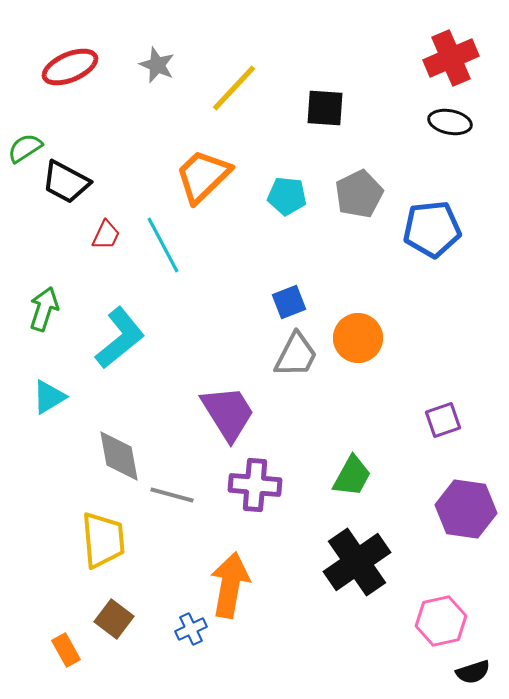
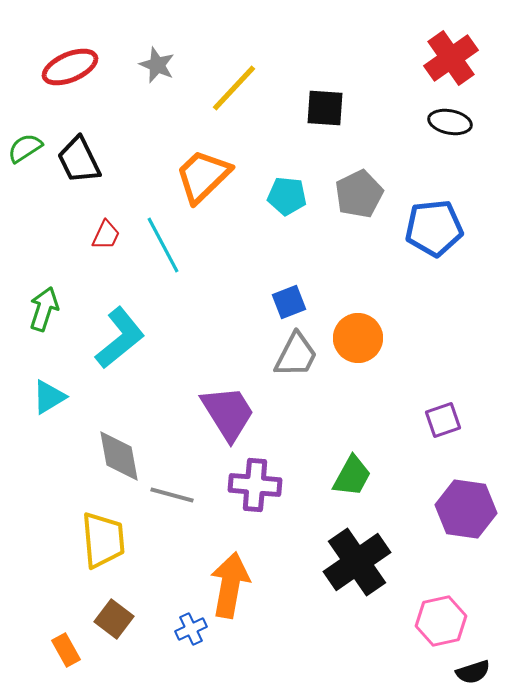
red cross: rotated 12 degrees counterclockwise
black trapezoid: moved 13 px right, 22 px up; rotated 36 degrees clockwise
blue pentagon: moved 2 px right, 1 px up
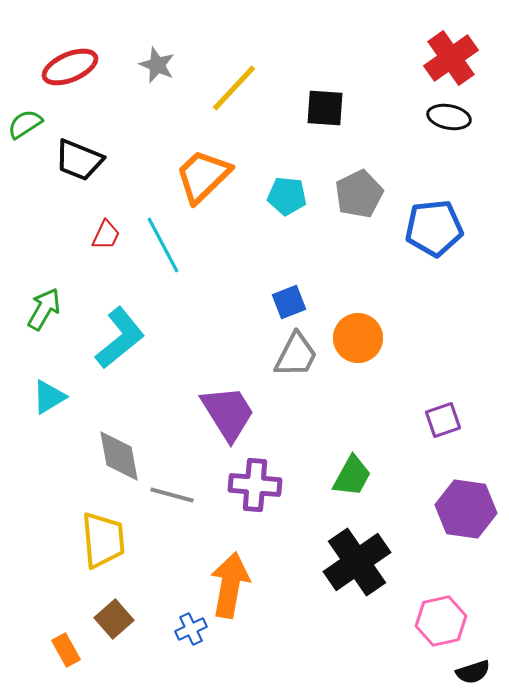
black ellipse: moved 1 px left, 5 px up
green semicircle: moved 24 px up
black trapezoid: rotated 42 degrees counterclockwise
green arrow: rotated 12 degrees clockwise
brown square: rotated 12 degrees clockwise
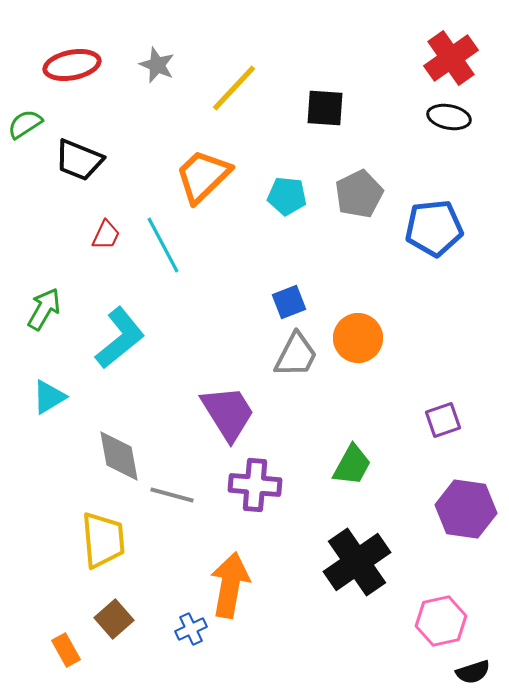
red ellipse: moved 2 px right, 2 px up; rotated 12 degrees clockwise
green trapezoid: moved 11 px up
